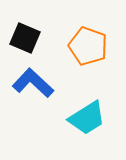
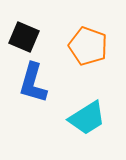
black square: moved 1 px left, 1 px up
blue L-shape: rotated 117 degrees counterclockwise
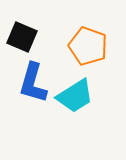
black square: moved 2 px left
cyan trapezoid: moved 12 px left, 22 px up
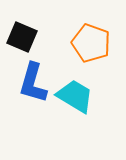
orange pentagon: moved 3 px right, 3 px up
cyan trapezoid: rotated 117 degrees counterclockwise
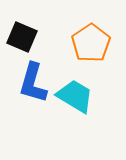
orange pentagon: rotated 18 degrees clockwise
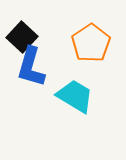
black square: rotated 20 degrees clockwise
blue L-shape: moved 2 px left, 16 px up
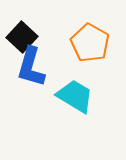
orange pentagon: moved 1 px left; rotated 9 degrees counterclockwise
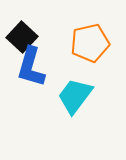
orange pentagon: rotated 30 degrees clockwise
cyan trapezoid: rotated 84 degrees counterclockwise
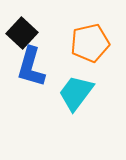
black square: moved 4 px up
cyan trapezoid: moved 1 px right, 3 px up
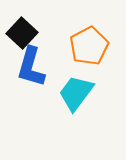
orange pentagon: moved 1 px left, 3 px down; rotated 15 degrees counterclockwise
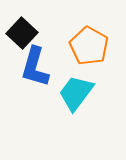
orange pentagon: rotated 15 degrees counterclockwise
blue L-shape: moved 4 px right
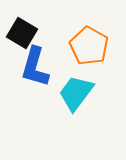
black square: rotated 12 degrees counterclockwise
